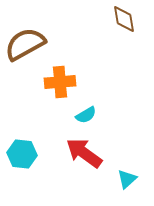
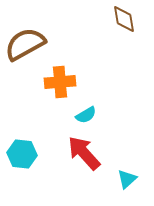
red arrow: rotated 12 degrees clockwise
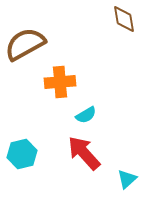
cyan hexagon: rotated 20 degrees counterclockwise
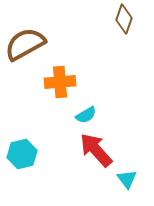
brown diamond: rotated 28 degrees clockwise
red arrow: moved 12 px right, 3 px up
cyan triangle: rotated 25 degrees counterclockwise
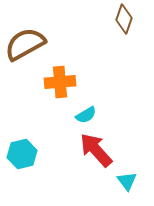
cyan triangle: moved 2 px down
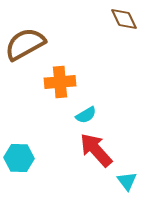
brown diamond: rotated 44 degrees counterclockwise
cyan hexagon: moved 3 px left, 4 px down; rotated 16 degrees clockwise
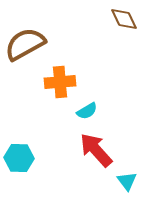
cyan semicircle: moved 1 px right, 4 px up
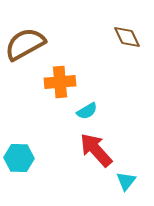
brown diamond: moved 3 px right, 18 px down
cyan triangle: moved 1 px left; rotated 15 degrees clockwise
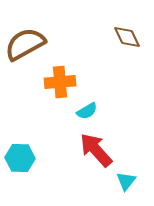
cyan hexagon: moved 1 px right
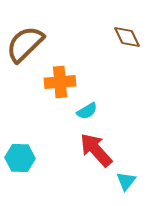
brown semicircle: rotated 15 degrees counterclockwise
